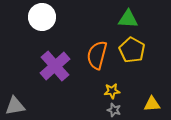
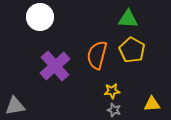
white circle: moved 2 px left
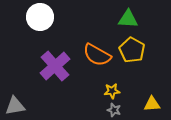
orange semicircle: rotated 76 degrees counterclockwise
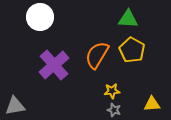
orange semicircle: rotated 92 degrees clockwise
purple cross: moved 1 px left, 1 px up
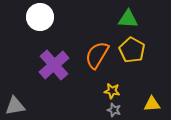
yellow star: rotated 14 degrees clockwise
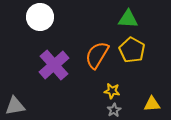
gray star: rotated 24 degrees clockwise
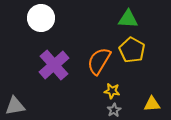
white circle: moved 1 px right, 1 px down
orange semicircle: moved 2 px right, 6 px down
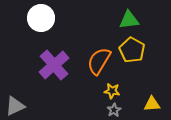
green triangle: moved 1 px right, 1 px down; rotated 10 degrees counterclockwise
gray triangle: rotated 15 degrees counterclockwise
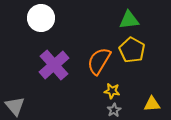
gray triangle: rotated 45 degrees counterclockwise
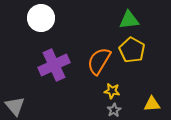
purple cross: rotated 16 degrees clockwise
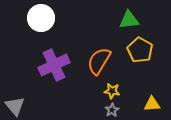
yellow pentagon: moved 8 px right
gray star: moved 2 px left
